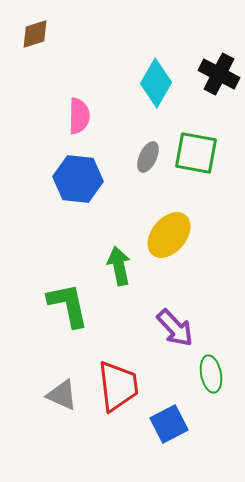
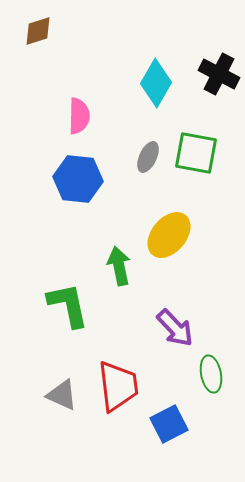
brown diamond: moved 3 px right, 3 px up
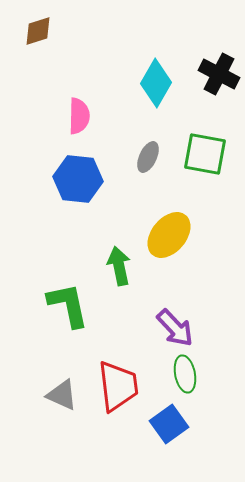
green square: moved 9 px right, 1 px down
green ellipse: moved 26 px left
blue square: rotated 9 degrees counterclockwise
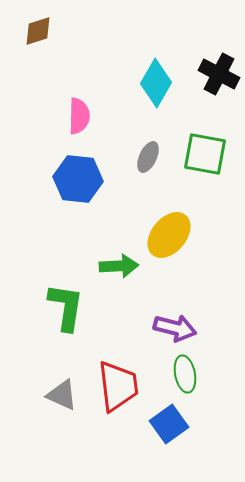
green arrow: rotated 99 degrees clockwise
green L-shape: moved 2 px left, 2 px down; rotated 21 degrees clockwise
purple arrow: rotated 33 degrees counterclockwise
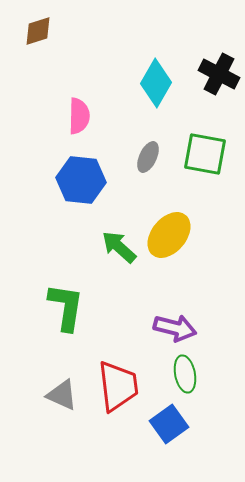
blue hexagon: moved 3 px right, 1 px down
green arrow: moved 19 px up; rotated 135 degrees counterclockwise
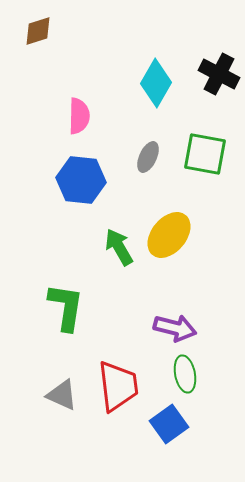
green arrow: rotated 18 degrees clockwise
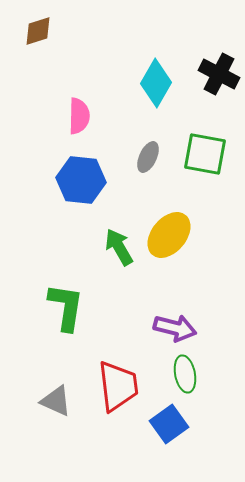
gray triangle: moved 6 px left, 6 px down
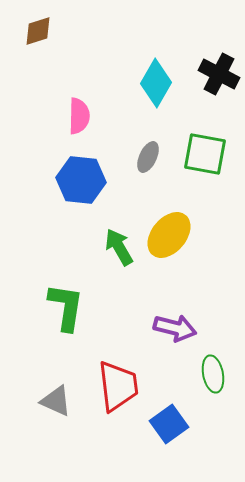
green ellipse: moved 28 px right
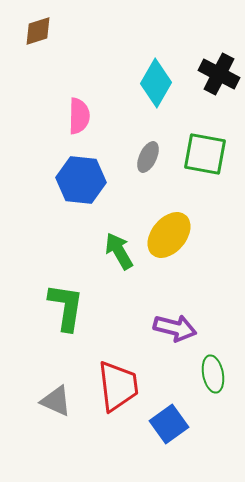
green arrow: moved 4 px down
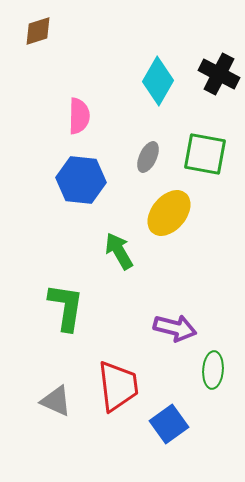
cyan diamond: moved 2 px right, 2 px up
yellow ellipse: moved 22 px up
green ellipse: moved 4 px up; rotated 15 degrees clockwise
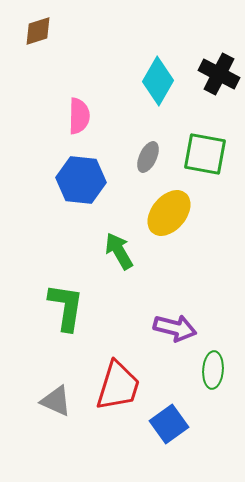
red trapezoid: rotated 24 degrees clockwise
